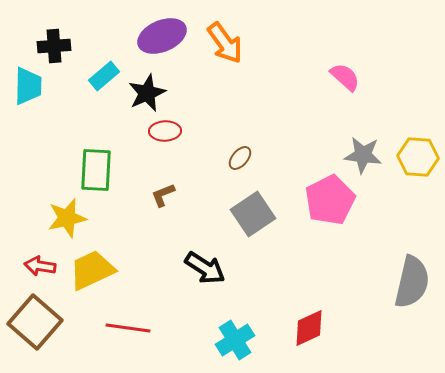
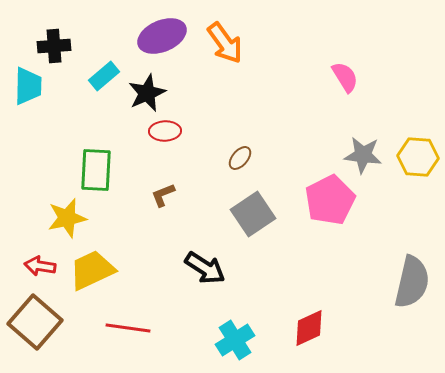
pink semicircle: rotated 16 degrees clockwise
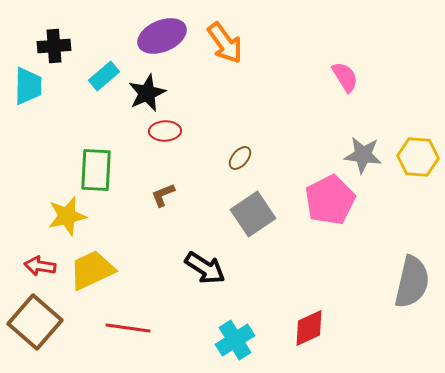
yellow star: moved 2 px up
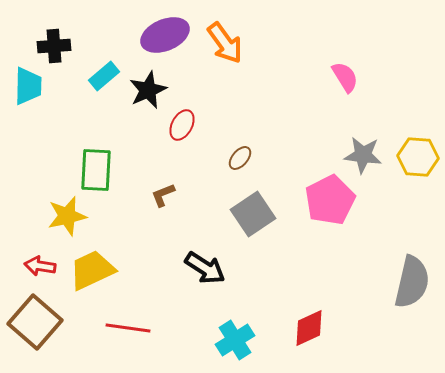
purple ellipse: moved 3 px right, 1 px up
black star: moved 1 px right, 3 px up
red ellipse: moved 17 px right, 6 px up; rotated 60 degrees counterclockwise
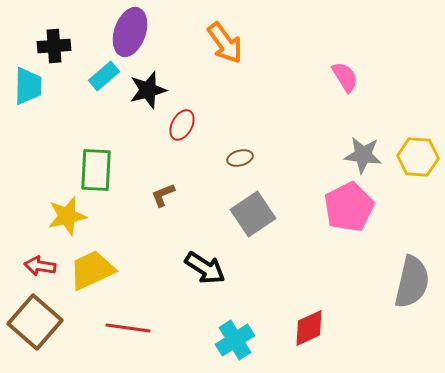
purple ellipse: moved 35 px left, 3 px up; rotated 48 degrees counterclockwise
black star: rotated 9 degrees clockwise
brown ellipse: rotated 35 degrees clockwise
pink pentagon: moved 19 px right, 7 px down
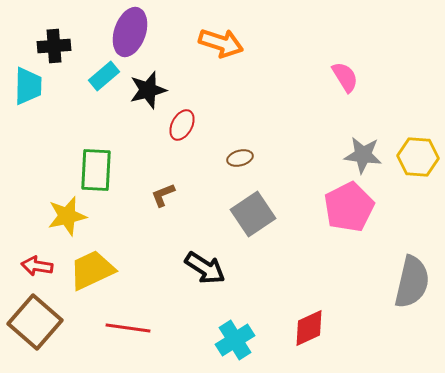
orange arrow: moved 4 px left; rotated 36 degrees counterclockwise
red arrow: moved 3 px left
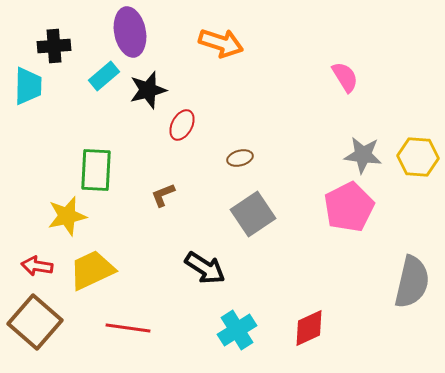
purple ellipse: rotated 30 degrees counterclockwise
cyan cross: moved 2 px right, 10 px up
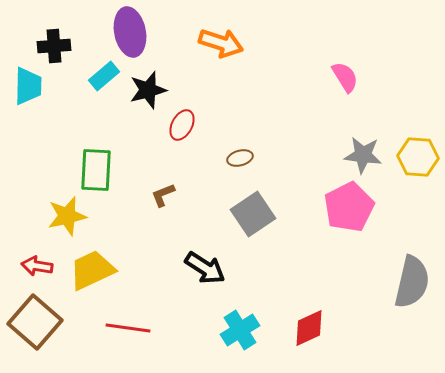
cyan cross: moved 3 px right
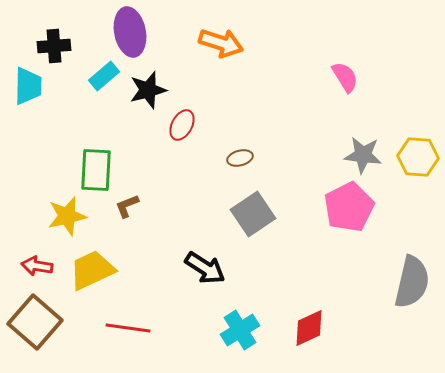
brown L-shape: moved 36 px left, 11 px down
